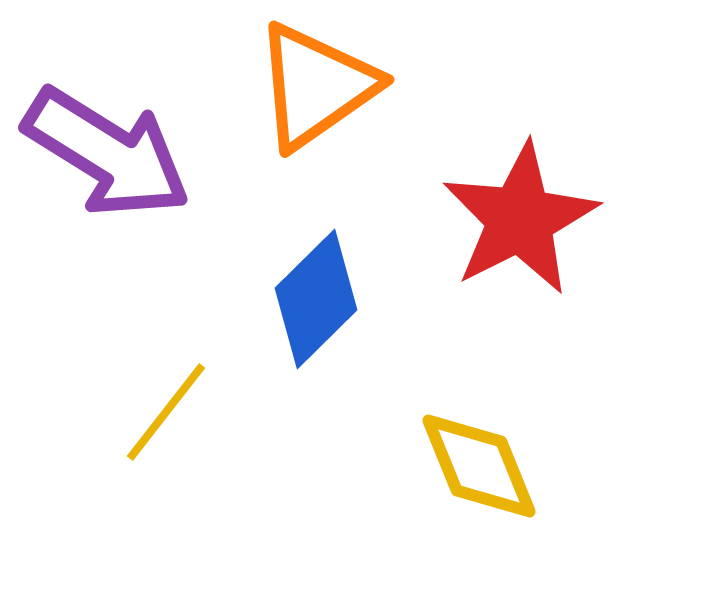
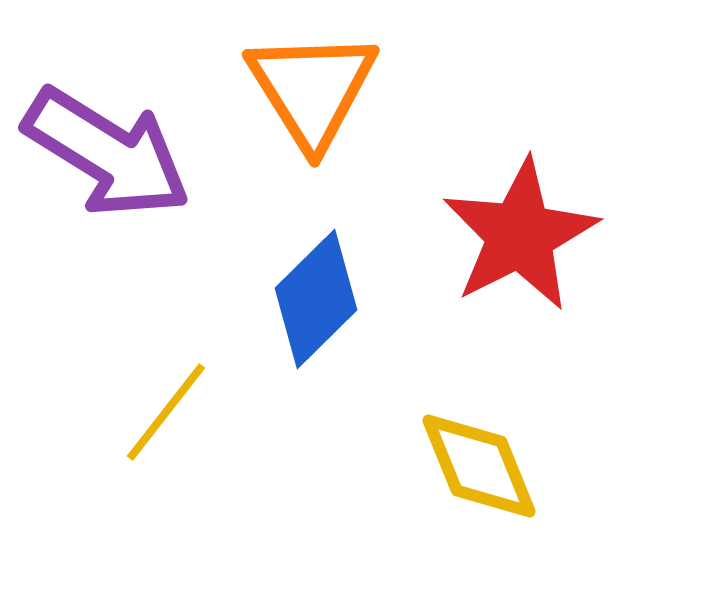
orange triangle: moved 4 px left, 3 px down; rotated 27 degrees counterclockwise
red star: moved 16 px down
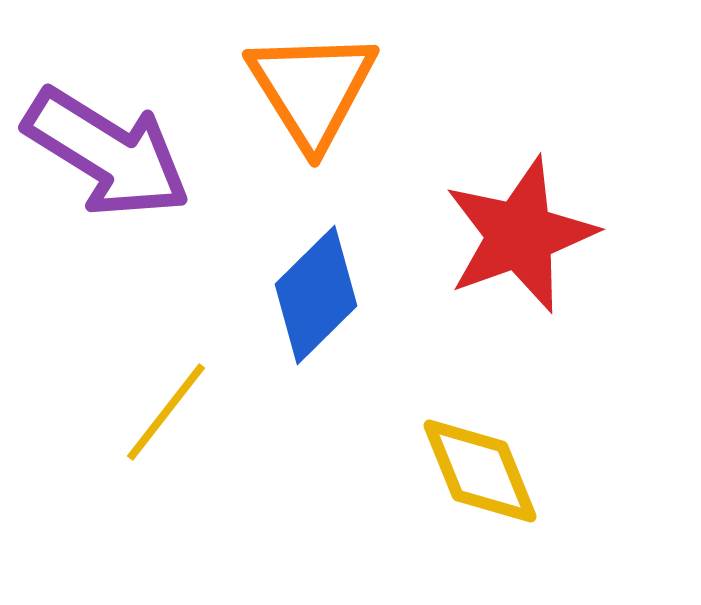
red star: rotated 7 degrees clockwise
blue diamond: moved 4 px up
yellow diamond: moved 1 px right, 5 px down
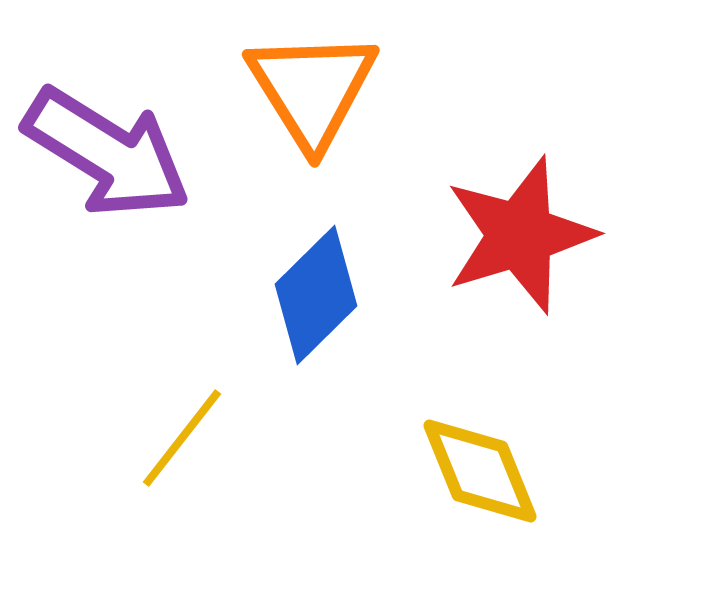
red star: rotated 3 degrees clockwise
yellow line: moved 16 px right, 26 px down
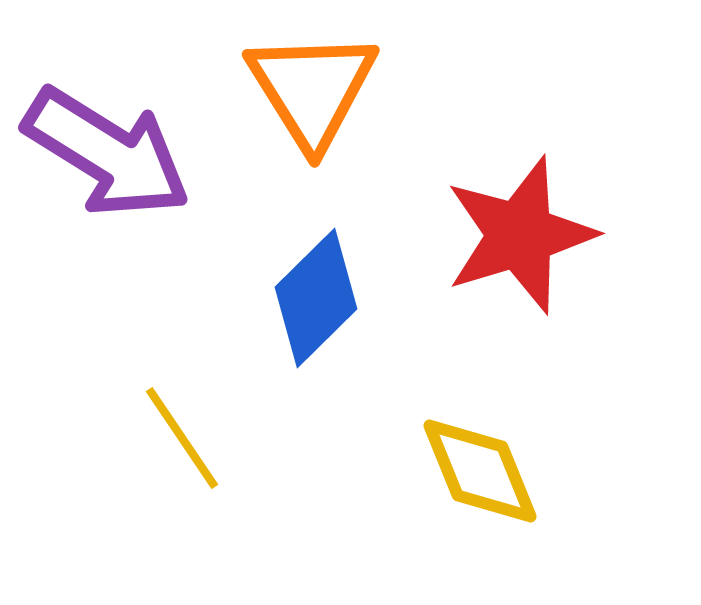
blue diamond: moved 3 px down
yellow line: rotated 72 degrees counterclockwise
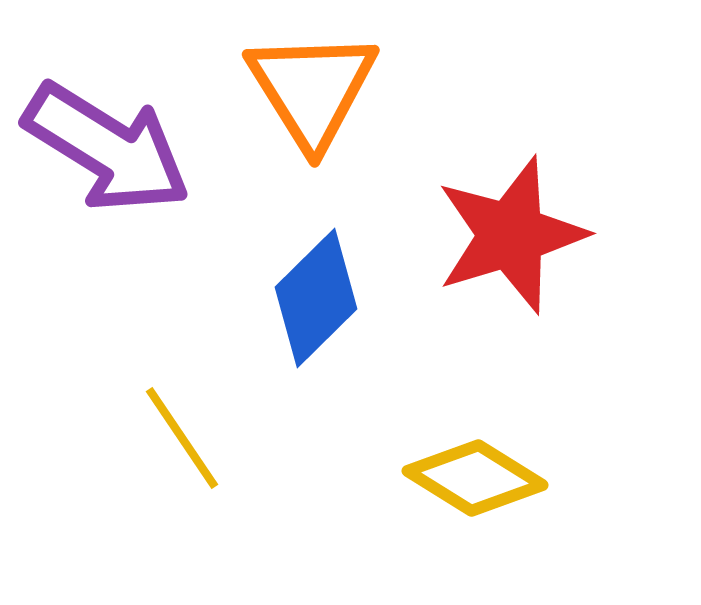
purple arrow: moved 5 px up
red star: moved 9 px left
yellow diamond: moved 5 px left, 7 px down; rotated 36 degrees counterclockwise
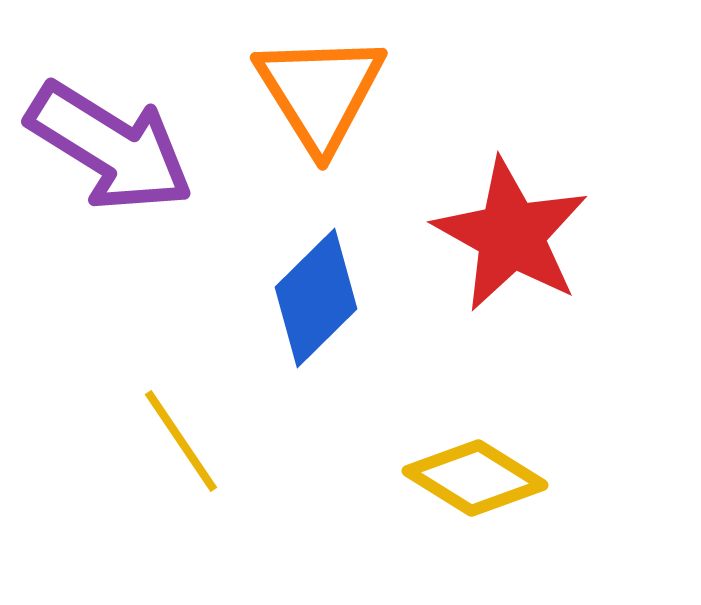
orange triangle: moved 8 px right, 3 px down
purple arrow: moved 3 px right, 1 px up
red star: rotated 26 degrees counterclockwise
yellow line: moved 1 px left, 3 px down
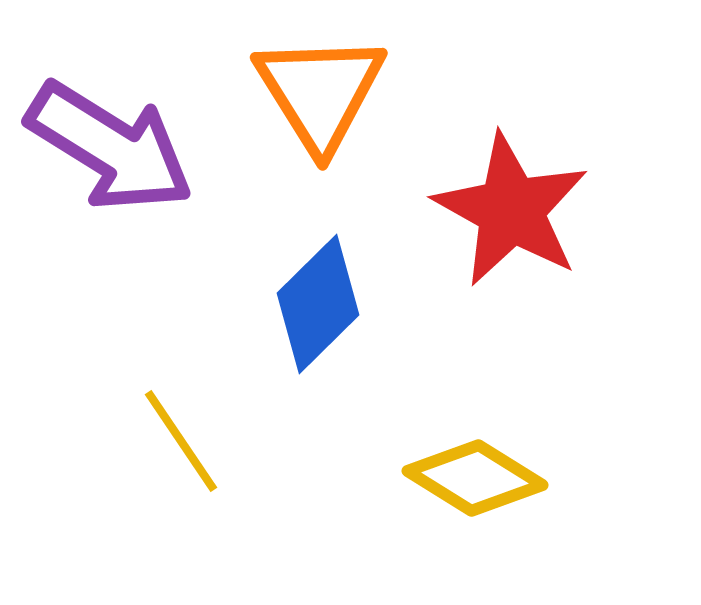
red star: moved 25 px up
blue diamond: moved 2 px right, 6 px down
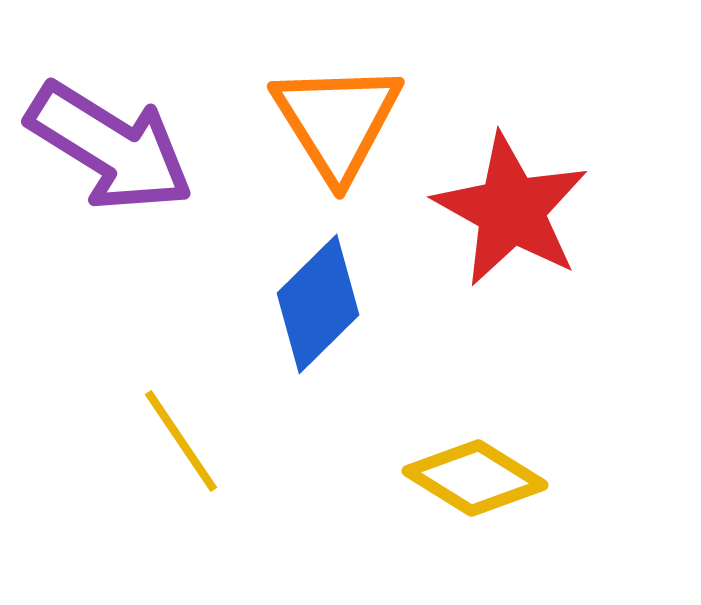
orange triangle: moved 17 px right, 29 px down
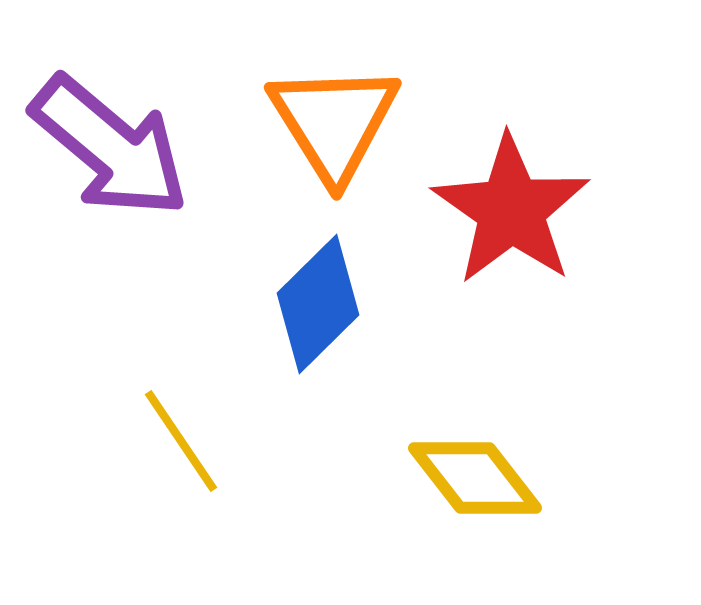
orange triangle: moved 3 px left, 1 px down
purple arrow: rotated 8 degrees clockwise
red star: rotated 6 degrees clockwise
yellow diamond: rotated 20 degrees clockwise
